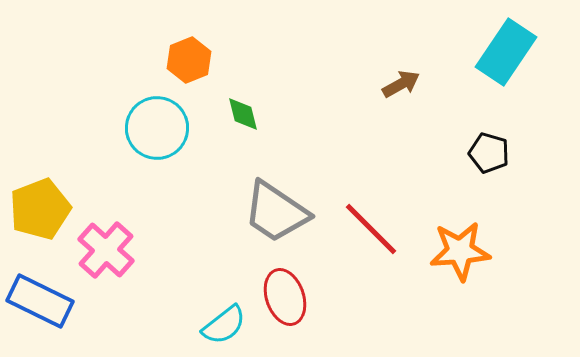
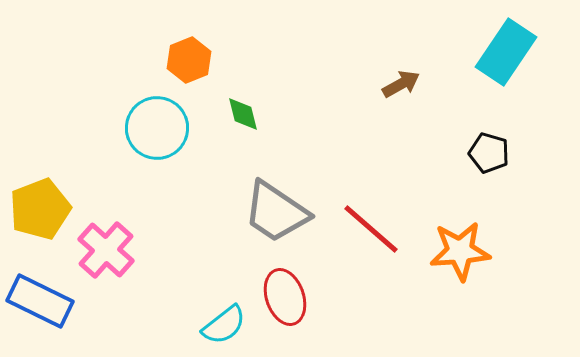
red line: rotated 4 degrees counterclockwise
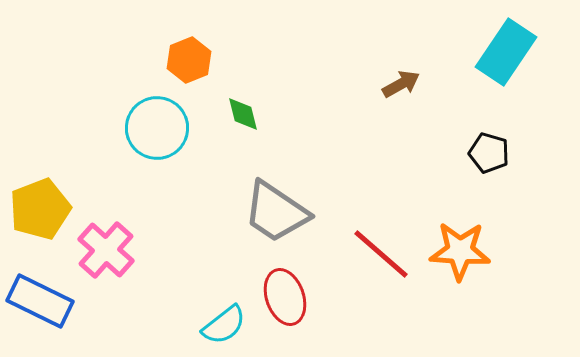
red line: moved 10 px right, 25 px down
orange star: rotated 8 degrees clockwise
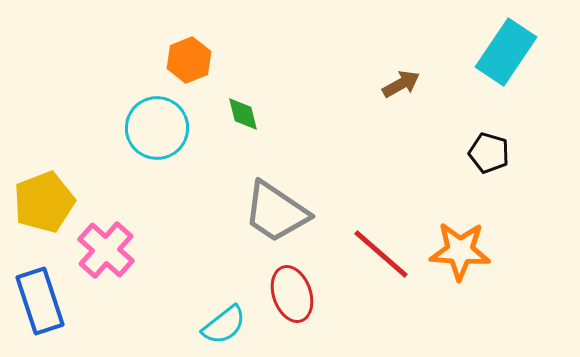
yellow pentagon: moved 4 px right, 7 px up
red ellipse: moved 7 px right, 3 px up
blue rectangle: rotated 46 degrees clockwise
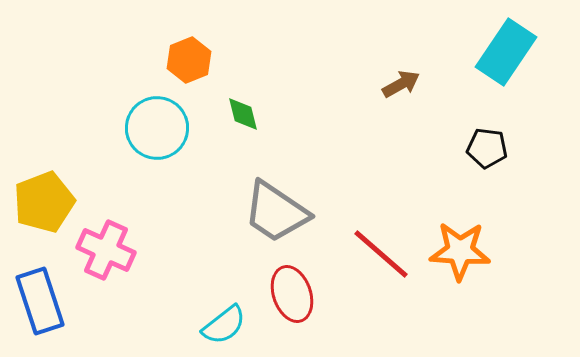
black pentagon: moved 2 px left, 5 px up; rotated 9 degrees counterclockwise
pink cross: rotated 18 degrees counterclockwise
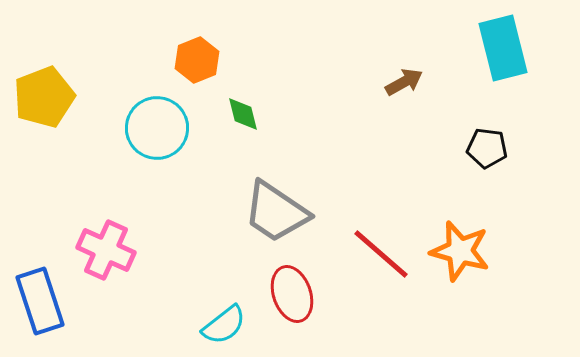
cyan rectangle: moved 3 px left, 4 px up; rotated 48 degrees counterclockwise
orange hexagon: moved 8 px right
brown arrow: moved 3 px right, 2 px up
yellow pentagon: moved 105 px up
orange star: rotated 12 degrees clockwise
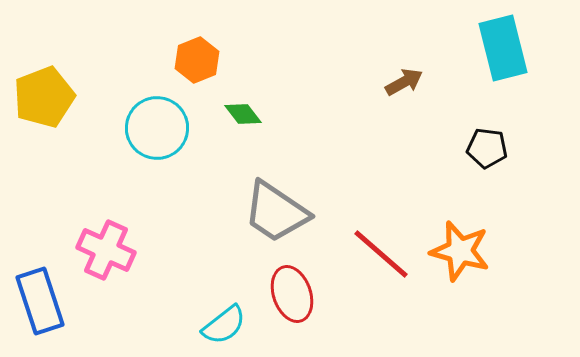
green diamond: rotated 24 degrees counterclockwise
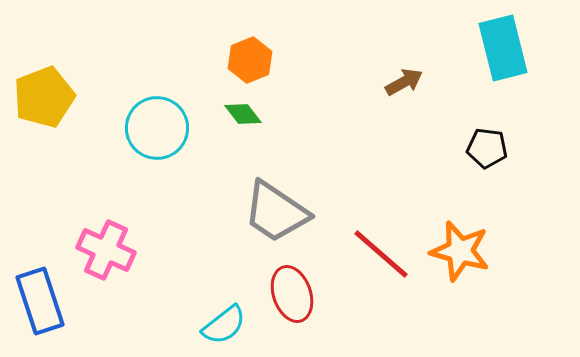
orange hexagon: moved 53 px right
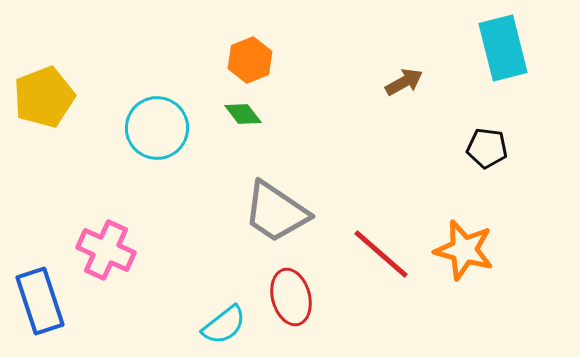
orange star: moved 4 px right, 1 px up
red ellipse: moved 1 px left, 3 px down; rotated 4 degrees clockwise
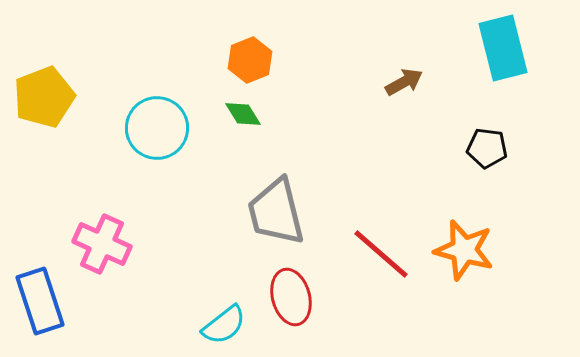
green diamond: rotated 6 degrees clockwise
gray trapezoid: rotated 42 degrees clockwise
pink cross: moved 4 px left, 6 px up
